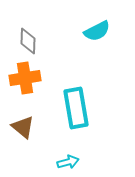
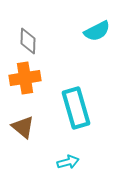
cyan rectangle: rotated 6 degrees counterclockwise
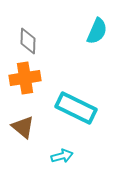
cyan semicircle: rotated 40 degrees counterclockwise
cyan rectangle: rotated 48 degrees counterclockwise
cyan arrow: moved 6 px left, 6 px up
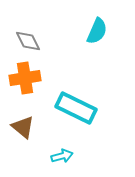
gray diamond: rotated 28 degrees counterclockwise
